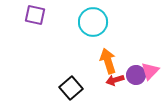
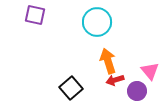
cyan circle: moved 4 px right
pink triangle: rotated 24 degrees counterclockwise
purple circle: moved 1 px right, 16 px down
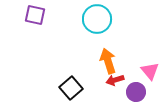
cyan circle: moved 3 px up
purple circle: moved 1 px left, 1 px down
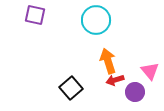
cyan circle: moved 1 px left, 1 px down
purple circle: moved 1 px left
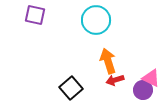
pink triangle: moved 1 px right, 7 px down; rotated 24 degrees counterclockwise
purple circle: moved 8 px right, 2 px up
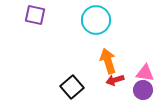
pink triangle: moved 6 px left, 5 px up; rotated 18 degrees counterclockwise
black square: moved 1 px right, 1 px up
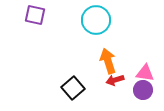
black square: moved 1 px right, 1 px down
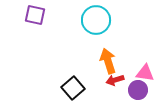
purple circle: moved 5 px left
